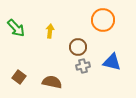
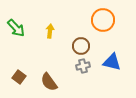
brown circle: moved 3 px right, 1 px up
brown semicircle: moved 3 px left; rotated 138 degrees counterclockwise
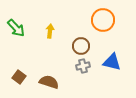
brown semicircle: rotated 144 degrees clockwise
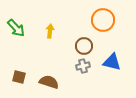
brown circle: moved 3 px right
brown square: rotated 24 degrees counterclockwise
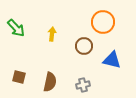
orange circle: moved 2 px down
yellow arrow: moved 2 px right, 3 px down
blue triangle: moved 2 px up
gray cross: moved 19 px down
brown semicircle: moved 1 px right; rotated 84 degrees clockwise
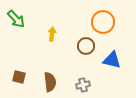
green arrow: moved 9 px up
brown circle: moved 2 px right
brown semicircle: rotated 18 degrees counterclockwise
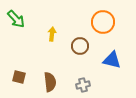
brown circle: moved 6 px left
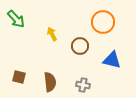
yellow arrow: rotated 32 degrees counterclockwise
gray cross: rotated 24 degrees clockwise
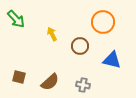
brown semicircle: rotated 54 degrees clockwise
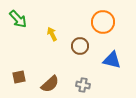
green arrow: moved 2 px right
brown square: rotated 24 degrees counterclockwise
brown semicircle: moved 2 px down
